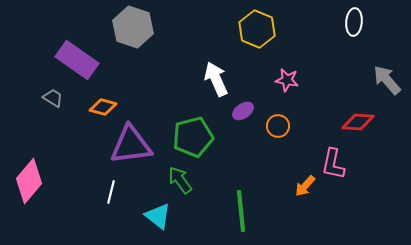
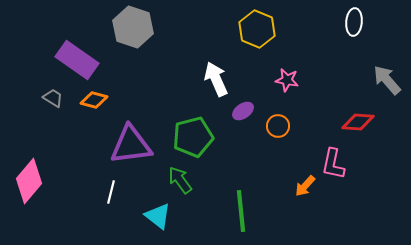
orange diamond: moved 9 px left, 7 px up
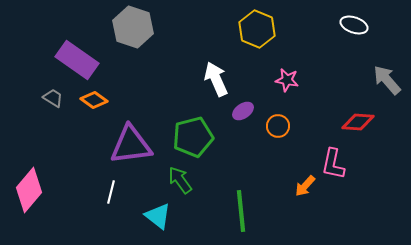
white ellipse: moved 3 px down; rotated 76 degrees counterclockwise
orange diamond: rotated 20 degrees clockwise
pink diamond: moved 9 px down
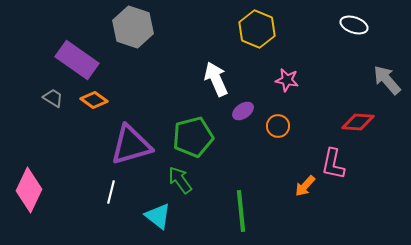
purple triangle: rotated 9 degrees counterclockwise
pink diamond: rotated 15 degrees counterclockwise
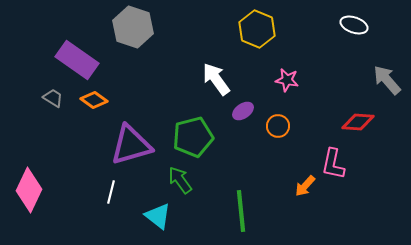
white arrow: rotated 12 degrees counterclockwise
